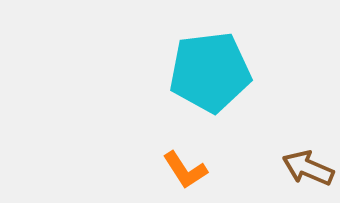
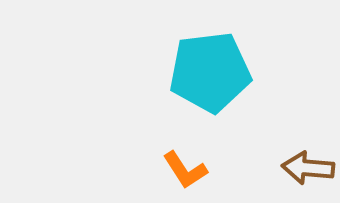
brown arrow: rotated 18 degrees counterclockwise
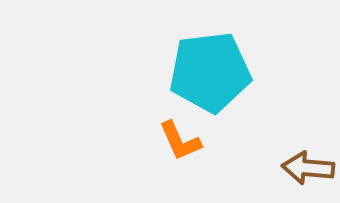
orange L-shape: moved 5 px left, 29 px up; rotated 9 degrees clockwise
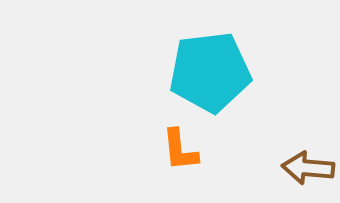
orange L-shape: moved 9 px down; rotated 18 degrees clockwise
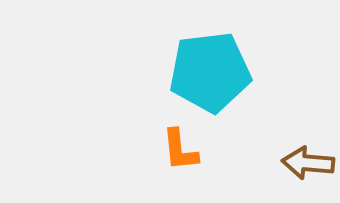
brown arrow: moved 5 px up
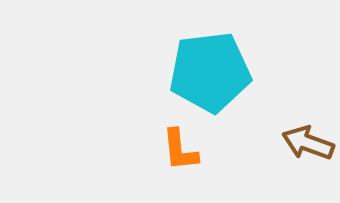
brown arrow: moved 20 px up; rotated 15 degrees clockwise
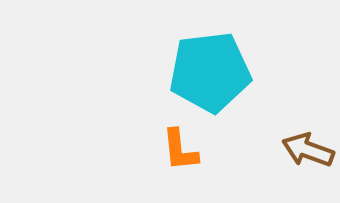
brown arrow: moved 7 px down
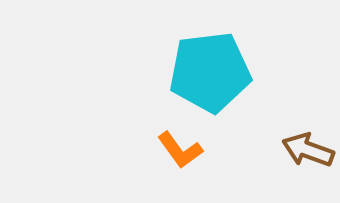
orange L-shape: rotated 30 degrees counterclockwise
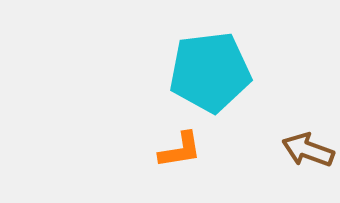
orange L-shape: rotated 63 degrees counterclockwise
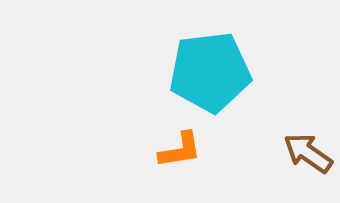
brown arrow: moved 3 px down; rotated 15 degrees clockwise
